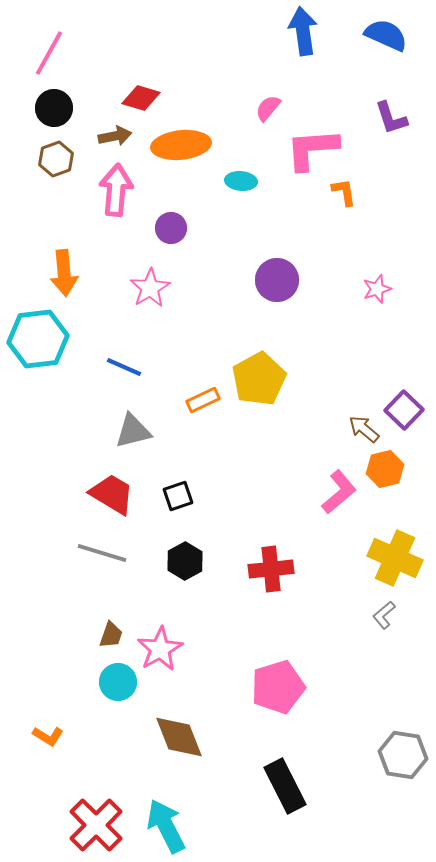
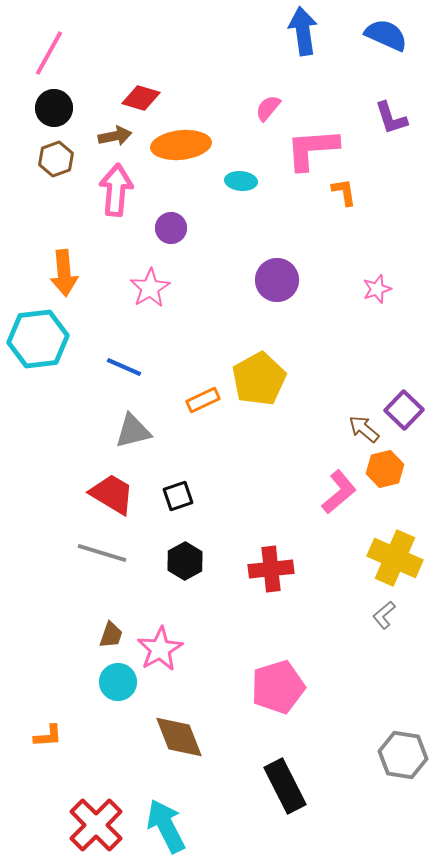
orange L-shape at (48, 736): rotated 36 degrees counterclockwise
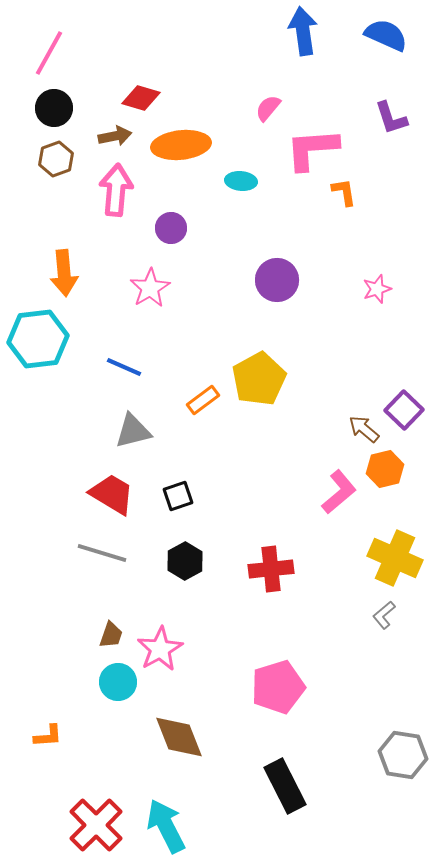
orange rectangle at (203, 400): rotated 12 degrees counterclockwise
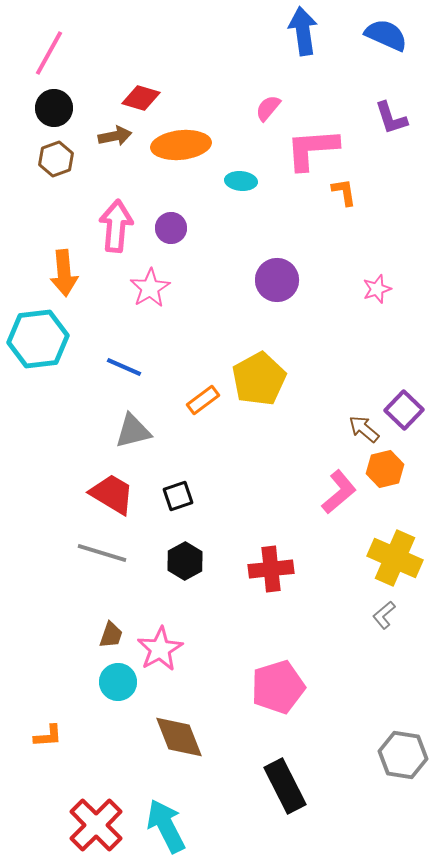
pink arrow at (116, 190): moved 36 px down
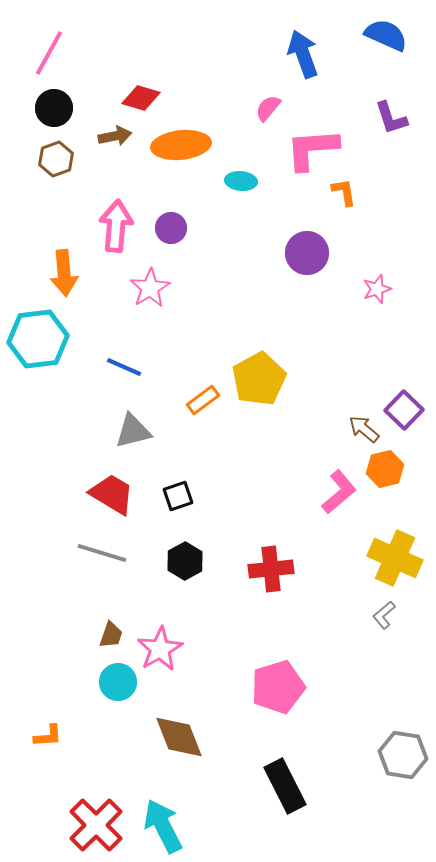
blue arrow at (303, 31): moved 23 px down; rotated 12 degrees counterclockwise
purple circle at (277, 280): moved 30 px right, 27 px up
cyan arrow at (166, 826): moved 3 px left
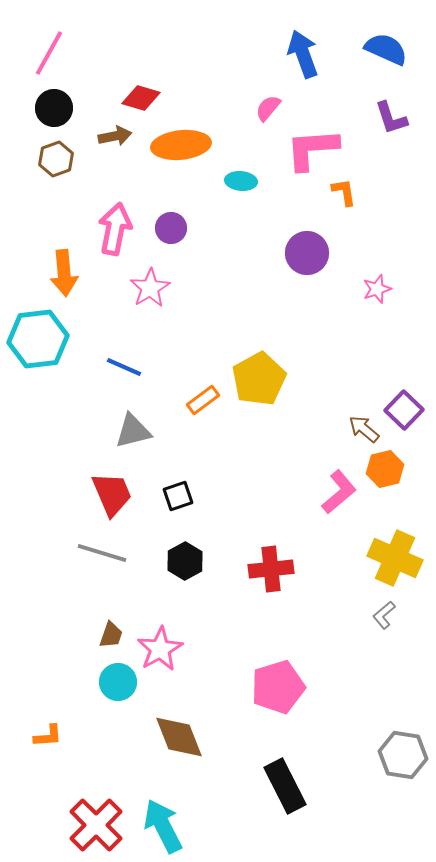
blue semicircle at (386, 35): moved 14 px down
pink arrow at (116, 226): moved 1 px left, 3 px down; rotated 6 degrees clockwise
red trapezoid at (112, 494): rotated 36 degrees clockwise
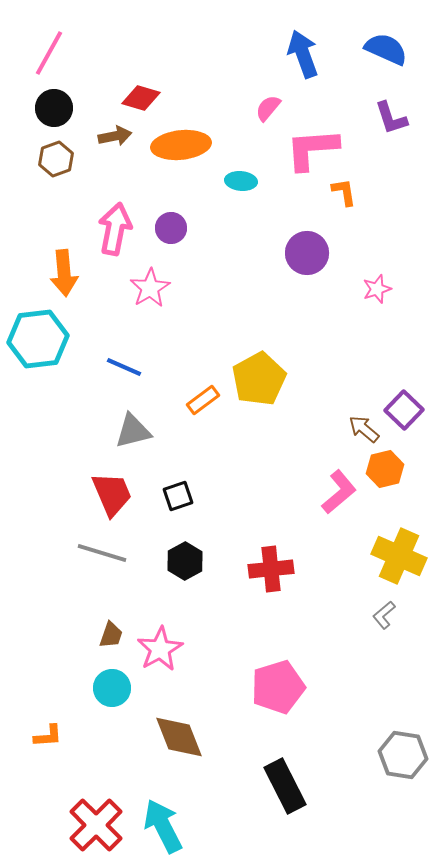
yellow cross at (395, 558): moved 4 px right, 2 px up
cyan circle at (118, 682): moved 6 px left, 6 px down
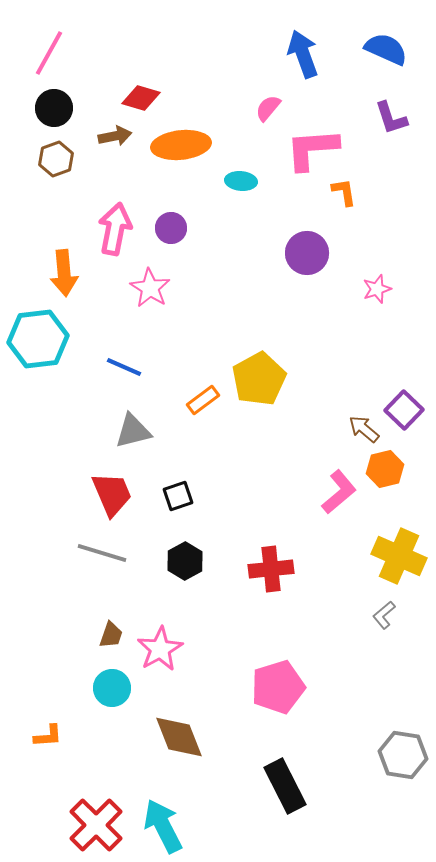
pink star at (150, 288): rotated 9 degrees counterclockwise
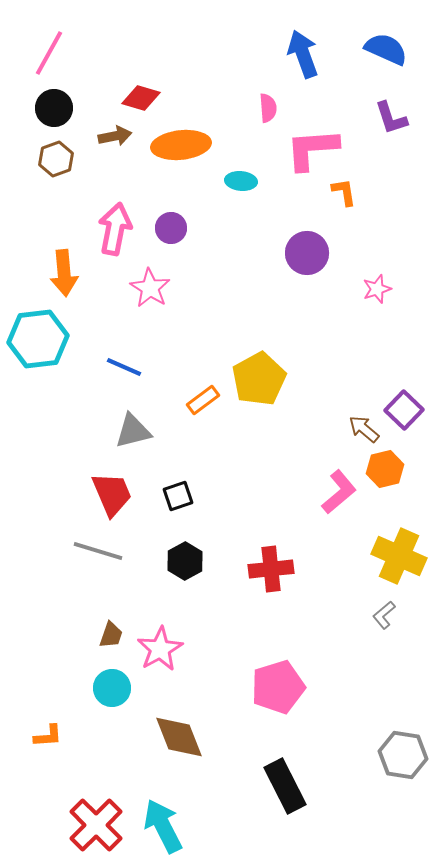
pink semicircle at (268, 108): rotated 136 degrees clockwise
gray line at (102, 553): moved 4 px left, 2 px up
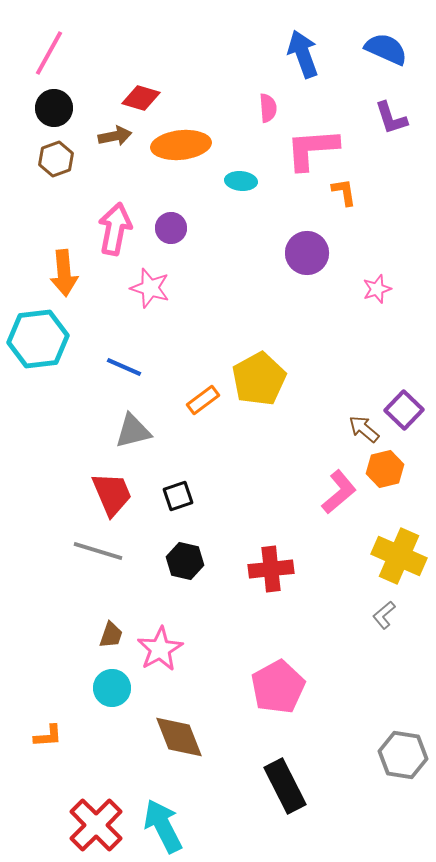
pink star at (150, 288): rotated 15 degrees counterclockwise
black hexagon at (185, 561): rotated 18 degrees counterclockwise
pink pentagon at (278, 687): rotated 12 degrees counterclockwise
